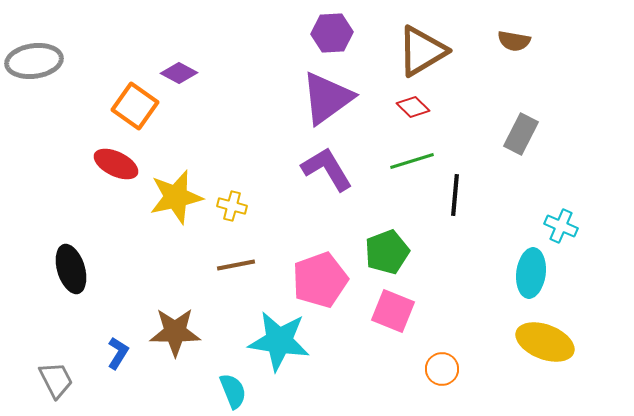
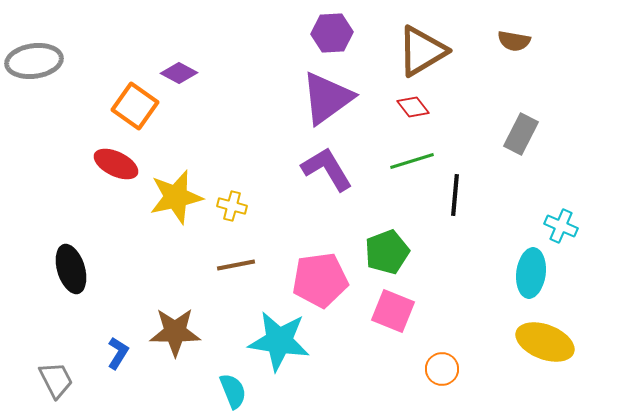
red diamond: rotated 8 degrees clockwise
pink pentagon: rotated 12 degrees clockwise
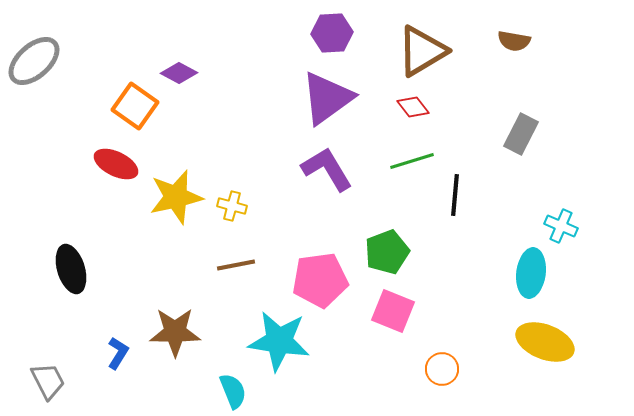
gray ellipse: rotated 34 degrees counterclockwise
gray trapezoid: moved 8 px left, 1 px down
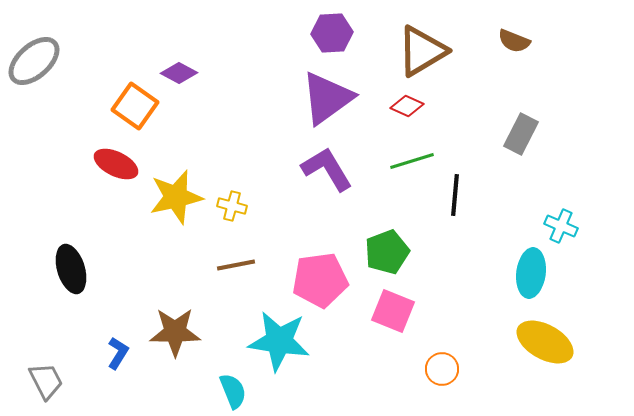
brown semicircle: rotated 12 degrees clockwise
red diamond: moved 6 px left, 1 px up; rotated 28 degrees counterclockwise
yellow ellipse: rotated 8 degrees clockwise
gray trapezoid: moved 2 px left
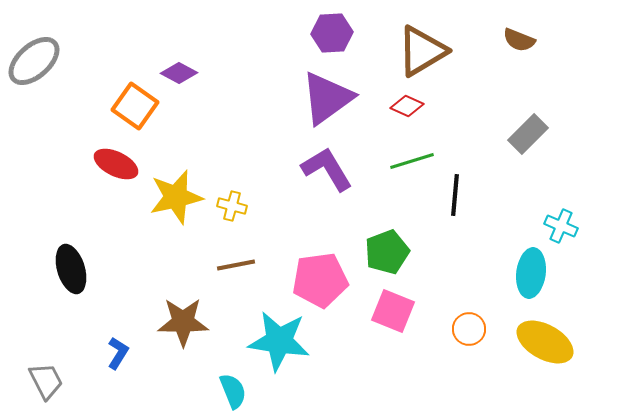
brown semicircle: moved 5 px right, 1 px up
gray rectangle: moved 7 px right; rotated 18 degrees clockwise
brown star: moved 8 px right, 10 px up
orange circle: moved 27 px right, 40 px up
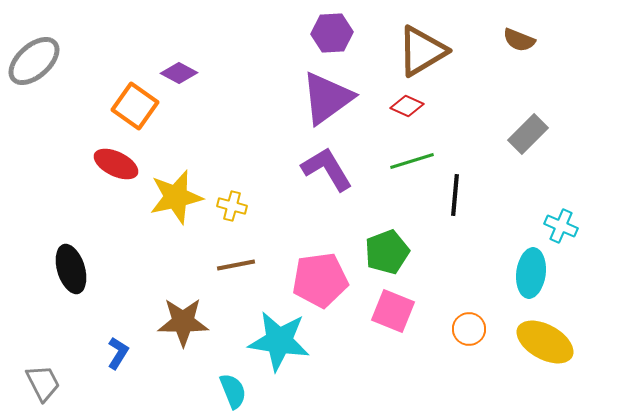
gray trapezoid: moved 3 px left, 2 px down
